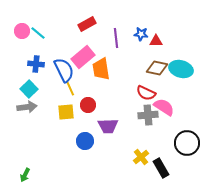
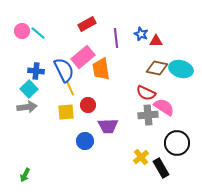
blue star: rotated 16 degrees clockwise
blue cross: moved 7 px down
black circle: moved 10 px left
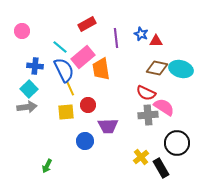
cyan line: moved 22 px right, 14 px down
blue cross: moved 1 px left, 5 px up
green arrow: moved 22 px right, 9 px up
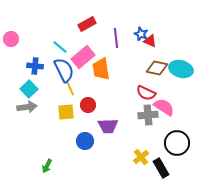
pink circle: moved 11 px left, 8 px down
red triangle: moved 6 px left; rotated 24 degrees clockwise
